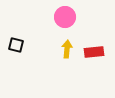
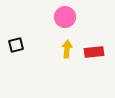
black square: rotated 28 degrees counterclockwise
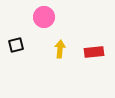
pink circle: moved 21 px left
yellow arrow: moved 7 px left
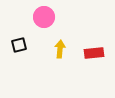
black square: moved 3 px right
red rectangle: moved 1 px down
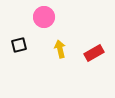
yellow arrow: rotated 18 degrees counterclockwise
red rectangle: rotated 24 degrees counterclockwise
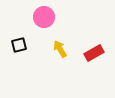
yellow arrow: rotated 18 degrees counterclockwise
